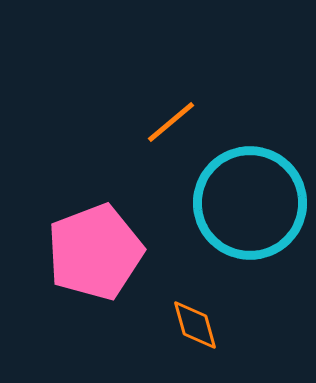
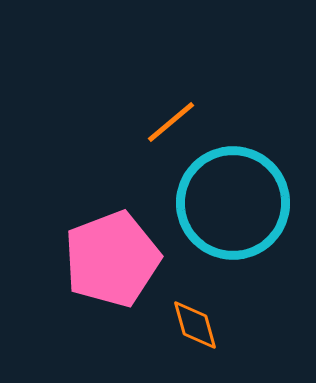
cyan circle: moved 17 px left
pink pentagon: moved 17 px right, 7 px down
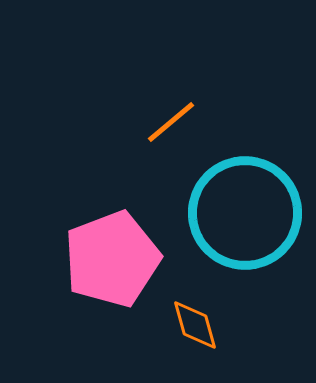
cyan circle: moved 12 px right, 10 px down
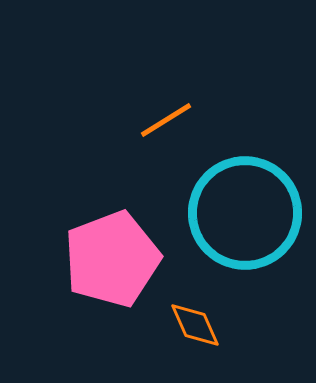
orange line: moved 5 px left, 2 px up; rotated 8 degrees clockwise
orange diamond: rotated 8 degrees counterclockwise
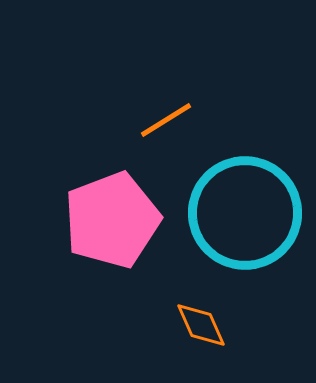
pink pentagon: moved 39 px up
orange diamond: moved 6 px right
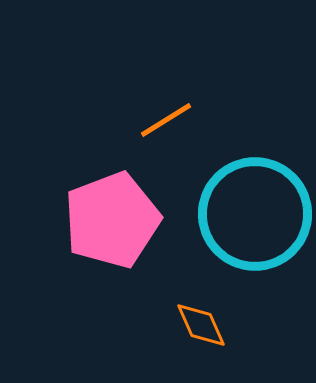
cyan circle: moved 10 px right, 1 px down
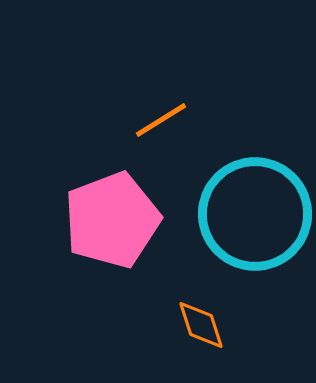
orange line: moved 5 px left
orange diamond: rotated 6 degrees clockwise
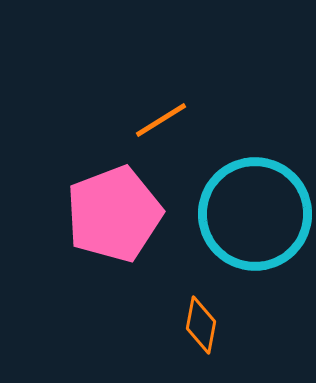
pink pentagon: moved 2 px right, 6 px up
orange diamond: rotated 28 degrees clockwise
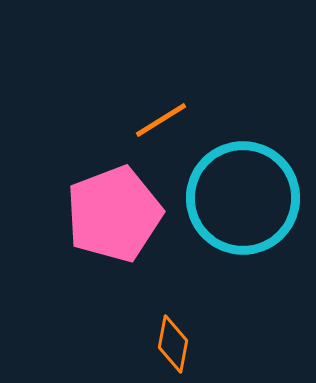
cyan circle: moved 12 px left, 16 px up
orange diamond: moved 28 px left, 19 px down
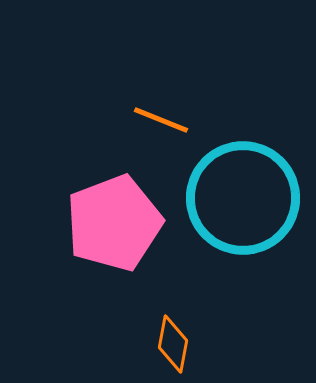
orange line: rotated 54 degrees clockwise
pink pentagon: moved 9 px down
